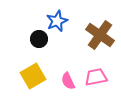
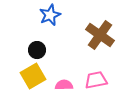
blue star: moved 7 px left, 6 px up
black circle: moved 2 px left, 11 px down
pink trapezoid: moved 3 px down
pink semicircle: moved 4 px left, 4 px down; rotated 114 degrees clockwise
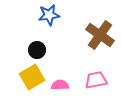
blue star: moved 1 px left; rotated 15 degrees clockwise
yellow square: moved 1 px left, 1 px down
pink semicircle: moved 4 px left
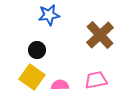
brown cross: rotated 12 degrees clockwise
yellow square: rotated 25 degrees counterclockwise
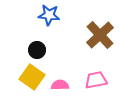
blue star: rotated 15 degrees clockwise
